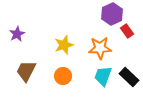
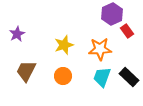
orange star: moved 1 px down
cyan trapezoid: moved 1 px left, 1 px down
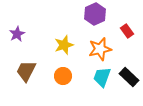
purple hexagon: moved 17 px left
orange star: rotated 10 degrees counterclockwise
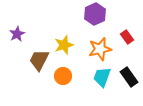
red rectangle: moved 6 px down
brown trapezoid: moved 13 px right, 11 px up
black rectangle: rotated 12 degrees clockwise
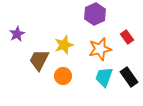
cyan trapezoid: moved 2 px right
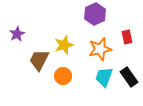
red rectangle: rotated 24 degrees clockwise
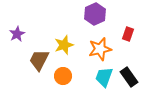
red rectangle: moved 1 px right, 3 px up; rotated 32 degrees clockwise
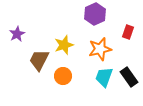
red rectangle: moved 2 px up
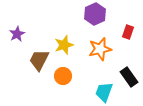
cyan trapezoid: moved 15 px down
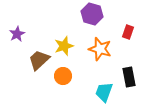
purple hexagon: moved 3 px left; rotated 20 degrees counterclockwise
yellow star: moved 1 px down
orange star: rotated 30 degrees clockwise
brown trapezoid: rotated 20 degrees clockwise
black rectangle: rotated 24 degrees clockwise
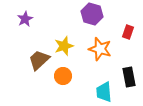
purple star: moved 8 px right, 15 px up
cyan trapezoid: rotated 25 degrees counterclockwise
